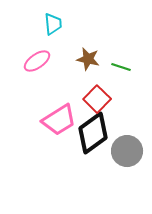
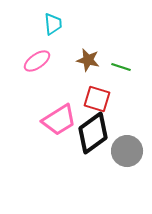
brown star: moved 1 px down
red square: rotated 28 degrees counterclockwise
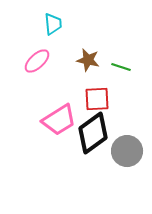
pink ellipse: rotated 8 degrees counterclockwise
red square: rotated 20 degrees counterclockwise
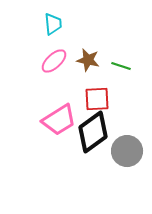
pink ellipse: moved 17 px right
green line: moved 1 px up
black diamond: moved 1 px up
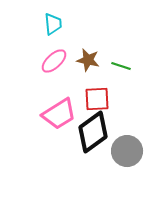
pink trapezoid: moved 6 px up
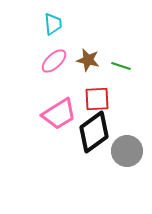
black diamond: moved 1 px right
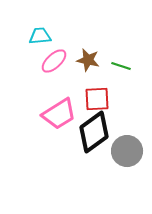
cyan trapezoid: moved 13 px left, 12 px down; rotated 90 degrees counterclockwise
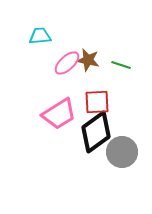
pink ellipse: moved 13 px right, 2 px down
green line: moved 1 px up
red square: moved 3 px down
black diamond: moved 2 px right
gray circle: moved 5 px left, 1 px down
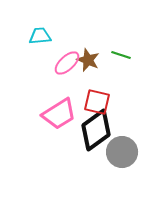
brown star: rotated 10 degrees clockwise
green line: moved 10 px up
red square: rotated 16 degrees clockwise
black diamond: moved 2 px up
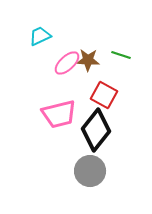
cyan trapezoid: rotated 20 degrees counterclockwise
brown star: rotated 20 degrees counterclockwise
red square: moved 7 px right, 7 px up; rotated 16 degrees clockwise
pink trapezoid: rotated 18 degrees clockwise
black diamond: rotated 15 degrees counterclockwise
gray circle: moved 32 px left, 19 px down
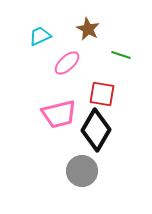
brown star: moved 31 px up; rotated 25 degrees clockwise
red square: moved 2 px left, 1 px up; rotated 20 degrees counterclockwise
black diamond: rotated 9 degrees counterclockwise
gray circle: moved 8 px left
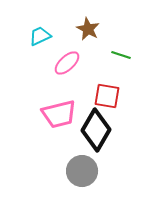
red square: moved 5 px right, 2 px down
